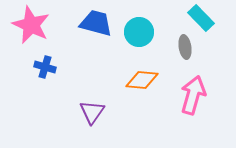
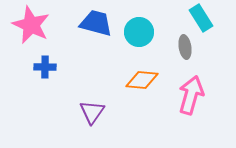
cyan rectangle: rotated 12 degrees clockwise
blue cross: rotated 15 degrees counterclockwise
pink arrow: moved 2 px left
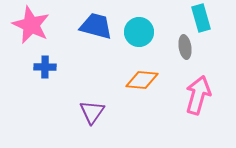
cyan rectangle: rotated 16 degrees clockwise
blue trapezoid: moved 3 px down
pink arrow: moved 7 px right
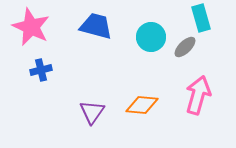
pink star: moved 2 px down
cyan circle: moved 12 px right, 5 px down
gray ellipse: rotated 55 degrees clockwise
blue cross: moved 4 px left, 3 px down; rotated 15 degrees counterclockwise
orange diamond: moved 25 px down
